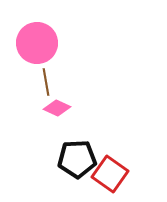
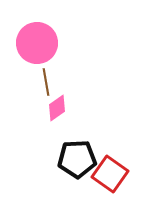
pink diamond: rotated 60 degrees counterclockwise
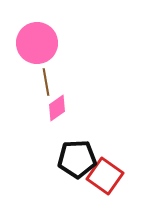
red square: moved 5 px left, 2 px down
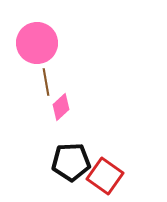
pink diamond: moved 4 px right, 1 px up; rotated 8 degrees counterclockwise
black pentagon: moved 6 px left, 3 px down
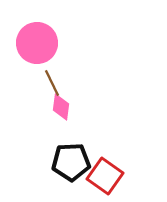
brown line: moved 6 px right, 1 px down; rotated 16 degrees counterclockwise
pink diamond: rotated 40 degrees counterclockwise
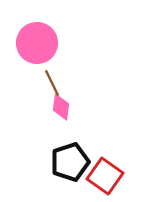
black pentagon: moved 1 px left; rotated 15 degrees counterclockwise
